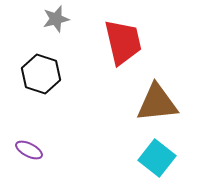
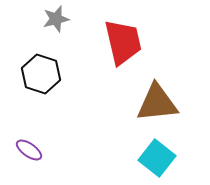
purple ellipse: rotated 8 degrees clockwise
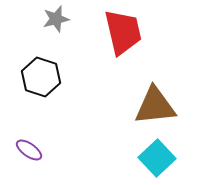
red trapezoid: moved 10 px up
black hexagon: moved 3 px down
brown triangle: moved 2 px left, 3 px down
cyan square: rotated 9 degrees clockwise
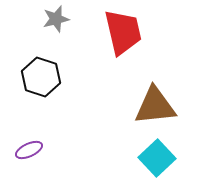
purple ellipse: rotated 60 degrees counterclockwise
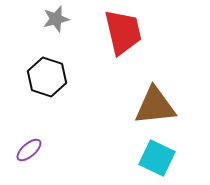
black hexagon: moved 6 px right
purple ellipse: rotated 16 degrees counterclockwise
cyan square: rotated 21 degrees counterclockwise
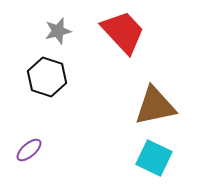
gray star: moved 2 px right, 12 px down
red trapezoid: rotated 30 degrees counterclockwise
brown triangle: rotated 6 degrees counterclockwise
cyan square: moved 3 px left
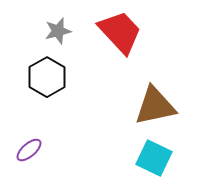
red trapezoid: moved 3 px left
black hexagon: rotated 12 degrees clockwise
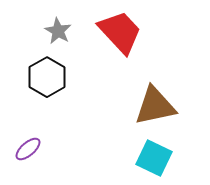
gray star: rotated 28 degrees counterclockwise
purple ellipse: moved 1 px left, 1 px up
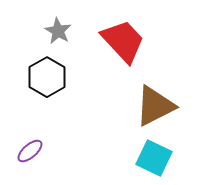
red trapezoid: moved 3 px right, 9 px down
brown triangle: rotated 15 degrees counterclockwise
purple ellipse: moved 2 px right, 2 px down
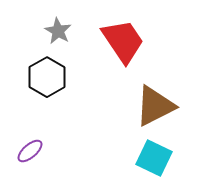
red trapezoid: rotated 9 degrees clockwise
